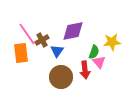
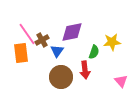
purple diamond: moved 1 px left, 1 px down
pink triangle: moved 22 px right, 19 px down
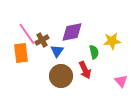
yellow star: moved 1 px up
green semicircle: rotated 32 degrees counterclockwise
red arrow: rotated 18 degrees counterclockwise
brown circle: moved 1 px up
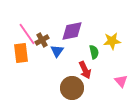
purple diamond: moved 1 px up
brown circle: moved 11 px right, 12 px down
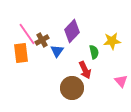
purple diamond: rotated 35 degrees counterclockwise
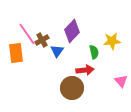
orange rectangle: moved 5 px left
red arrow: rotated 72 degrees counterclockwise
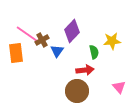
pink line: rotated 20 degrees counterclockwise
pink triangle: moved 2 px left, 6 px down
brown circle: moved 5 px right, 3 px down
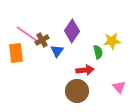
purple diamond: rotated 10 degrees counterclockwise
green semicircle: moved 4 px right
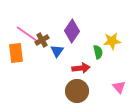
red arrow: moved 4 px left, 2 px up
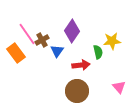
pink line: rotated 20 degrees clockwise
orange rectangle: rotated 30 degrees counterclockwise
red arrow: moved 3 px up
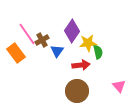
yellow star: moved 24 px left, 2 px down
pink triangle: moved 1 px up
